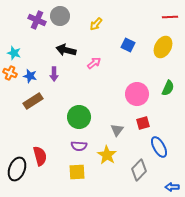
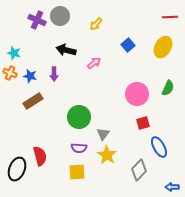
blue square: rotated 24 degrees clockwise
gray triangle: moved 14 px left, 4 px down
purple semicircle: moved 2 px down
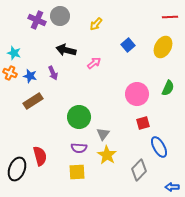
purple arrow: moved 1 px left, 1 px up; rotated 24 degrees counterclockwise
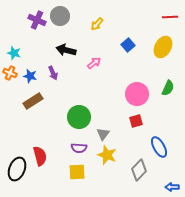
yellow arrow: moved 1 px right
red square: moved 7 px left, 2 px up
yellow star: rotated 12 degrees counterclockwise
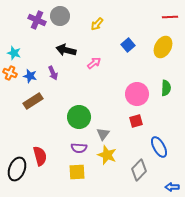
green semicircle: moved 2 px left; rotated 21 degrees counterclockwise
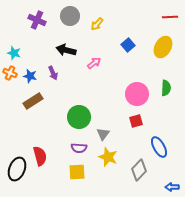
gray circle: moved 10 px right
yellow star: moved 1 px right, 2 px down
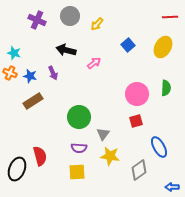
yellow star: moved 2 px right, 1 px up; rotated 12 degrees counterclockwise
gray diamond: rotated 10 degrees clockwise
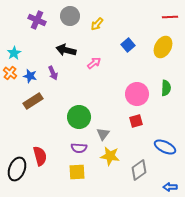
cyan star: rotated 24 degrees clockwise
orange cross: rotated 16 degrees clockwise
blue ellipse: moved 6 px right; rotated 35 degrees counterclockwise
blue arrow: moved 2 px left
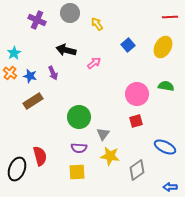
gray circle: moved 3 px up
yellow arrow: rotated 104 degrees clockwise
green semicircle: moved 2 px up; rotated 84 degrees counterclockwise
gray diamond: moved 2 px left
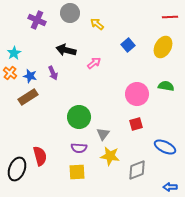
yellow arrow: rotated 16 degrees counterclockwise
brown rectangle: moved 5 px left, 4 px up
red square: moved 3 px down
gray diamond: rotated 15 degrees clockwise
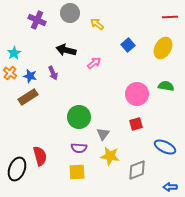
yellow ellipse: moved 1 px down
